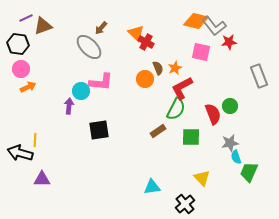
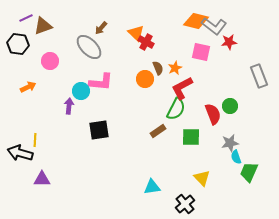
gray L-shape: rotated 15 degrees counterclockwise
pink circle: moved 29 px right, 8 px up
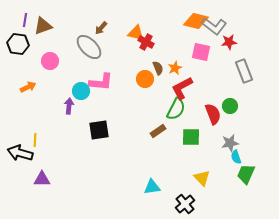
purple line: moved 1 px left, 2 px down; rotated 56 degrees counterclockwise
orange triangle: rotated 30 degrees counterclockwise
gray rectangle: moved 15 px left, 5 px up
green trapezoid: moved 3 px left, 2 px down
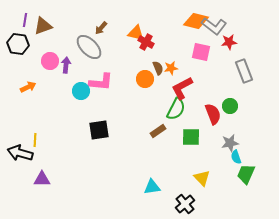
orange star: moved 4 px left; rotated 16 degrees clockwise
purple arrow: moved 3 px left, 41 px up
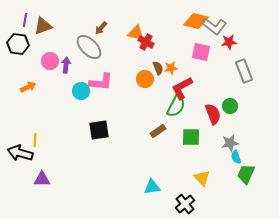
green semicircle: moved 3 px up
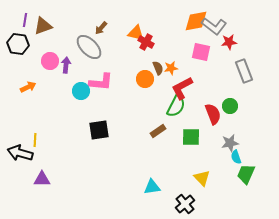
orange diamond: rotated 25 degrees counterclockwise
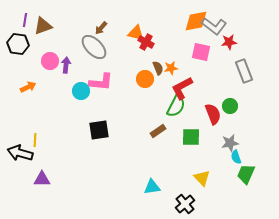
gray ellipse: moved 5 px right
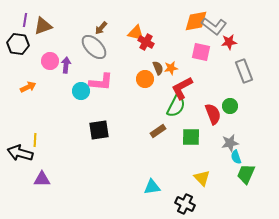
black cross: rotated 24 degrees counterclockwise
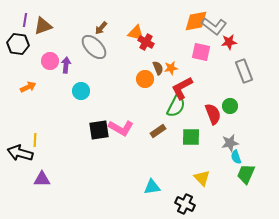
pink L-shape: moved 20 px right, 46 px down; rotated 25 degrees clockwise
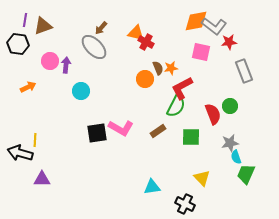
black square: moved 2 px left, 3 px down
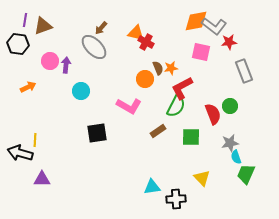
pink L-shape: moved 8 px right, 22 px up
black cross: moved 9 px left, 5 px up; rotated 30 degrees counterclockwise
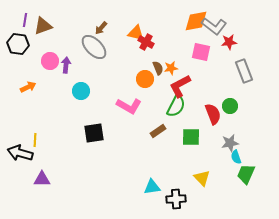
red L-shape: moved 2 px left, 2 px up
black square: moved 3 px left
